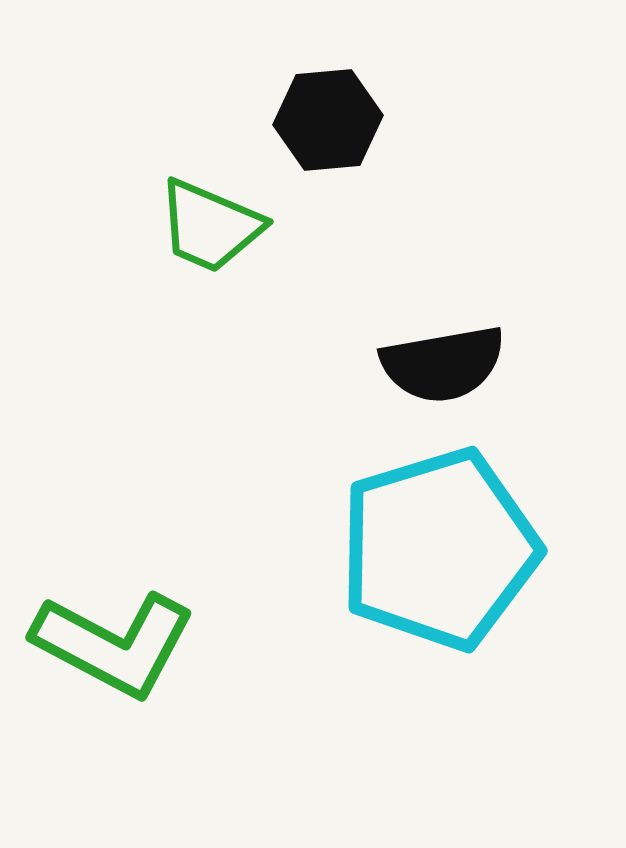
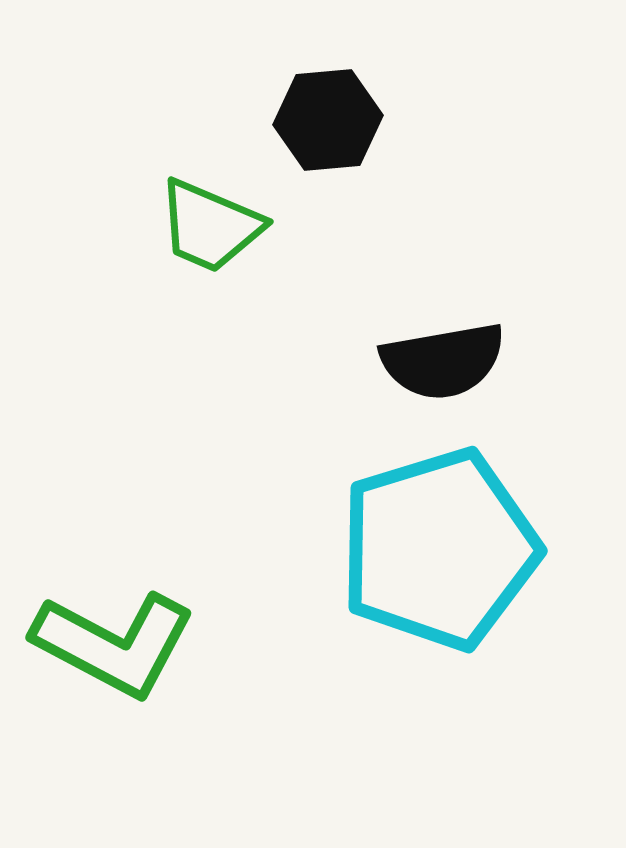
black semicircle: moved 3 px up
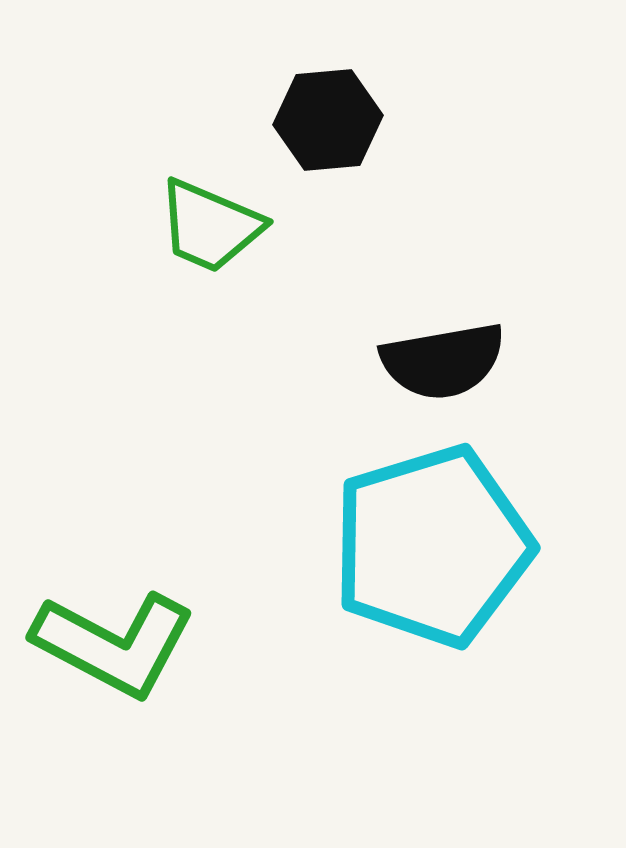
cyan pentagon: moved 7 px left, 3 px up
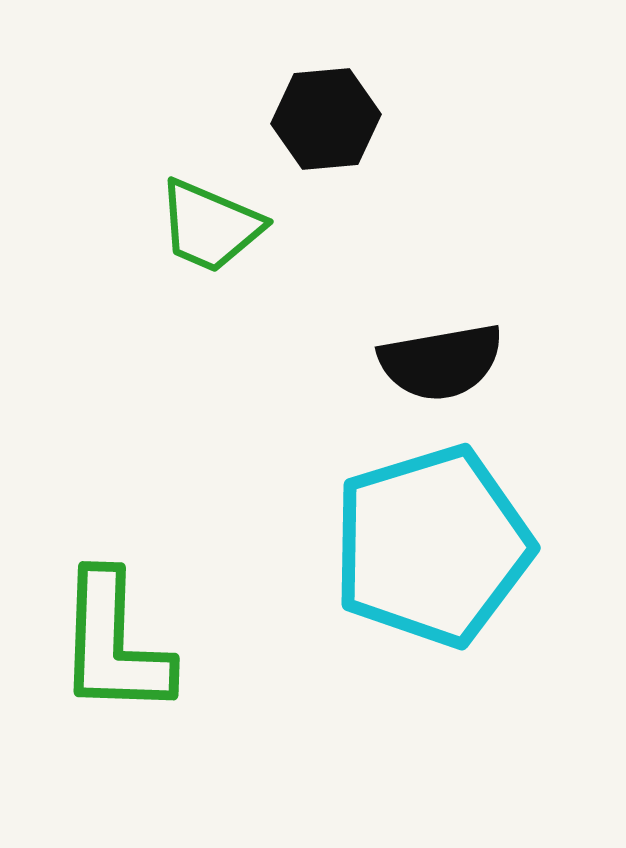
black hexagon: moved 2 px left, 1 px up
black semicircle: moved 2 px left, 1 px down
green L-shape: rotated 64 degrees clockwise
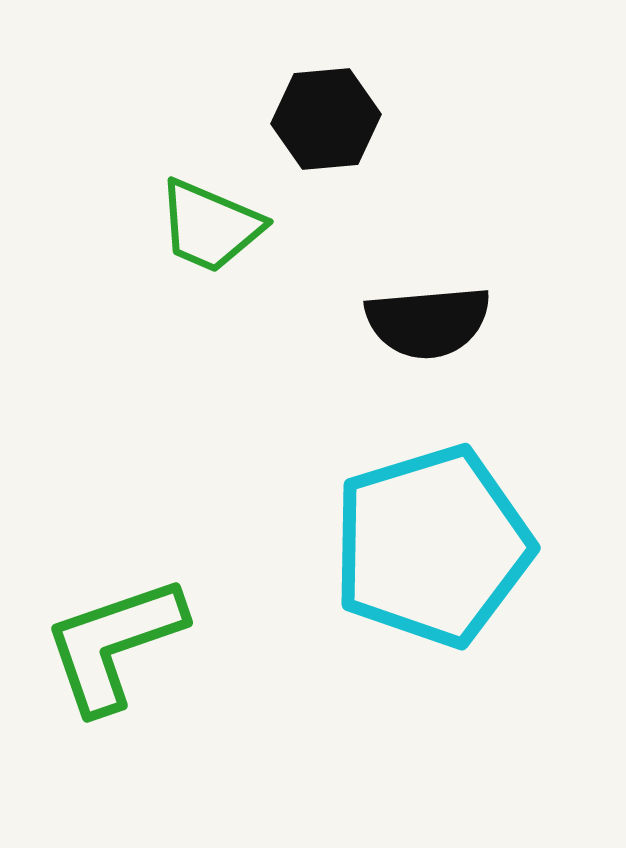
black semicircle: moved 13 px left, 40 px up; rotated 5 degrees clockwise
green L-shape: rotated 69 degrees clockwise
